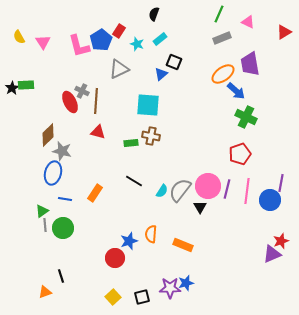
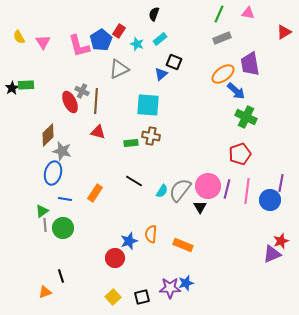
pink triangle at (248, 22): moved 9 px up; rotated 16 degrees counterclockwise
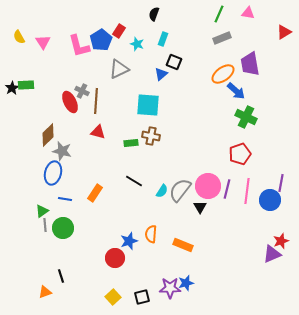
cyan rectangle at (160, 39): moved 3 px right; rotated 32 degrees counterclockwise
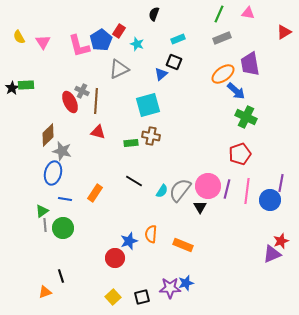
cyan rectangle at (163, 39): moved 15 px right; rotated 48 degrees clockwise
cyan square at (148, 105): rotated 20 degrees counterclockwise
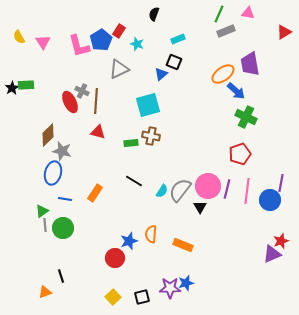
gray rectangle at (222, 38): moved 4 px right, 7 px up
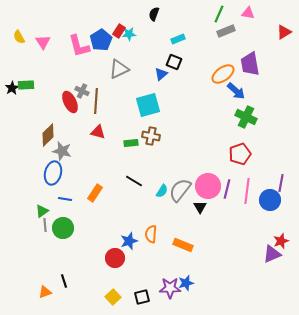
cyan star at (137, 44): moved 8 px left, 10 px up; rotated 24 degrees counterclockwise
black line at (61, 276): moved 3 px right, 5 px down
